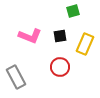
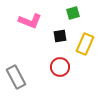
green square: moved 2 px down
pink L-shape: moved 15 px up
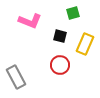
black square: rotated 24 degrees clockwise
red circle: moved 2 px up
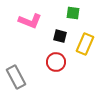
green square: rotated 24 degrees clockwise
red circle: moved 4 px left, 3 px up
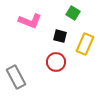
green square: rotated 24 degrees clockwise
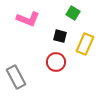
pink L-shape: moved 2 px left, 2 px up
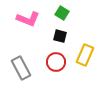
green square: moved 11 px left
yellow rectangle: moved 11 px down
gray rectangle: moved 5 px right, 9 px up
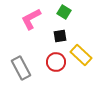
green square: moved 2 px right, 1 px up
pink L-shape: moved 3 px right; rotated 130 degrees clockwise
black square: rotated 24 degrees counterclockwise
yellow rectangle: moved 4 px left; rotated 70 degrees counterclockwise
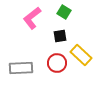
pink L-shape: moved 1 px right, 1 px up; rotated 10 degrees counterclockwise
red circle: moved 1 px right, 1 px down
gray rectangle: rotated 65 degrees counterclockwise
